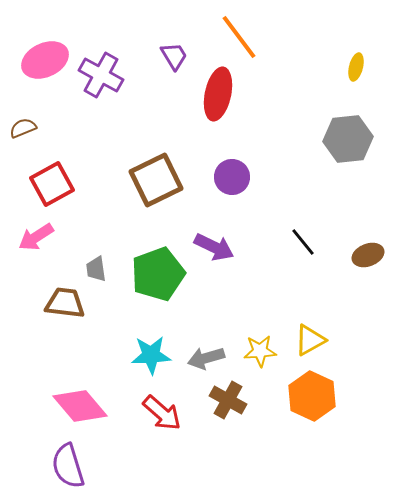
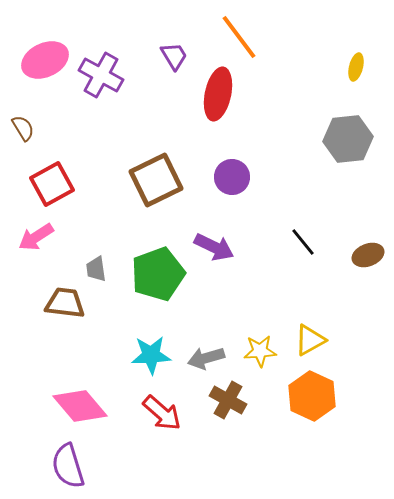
brown semicircle: rotated 80 degrees clockwise
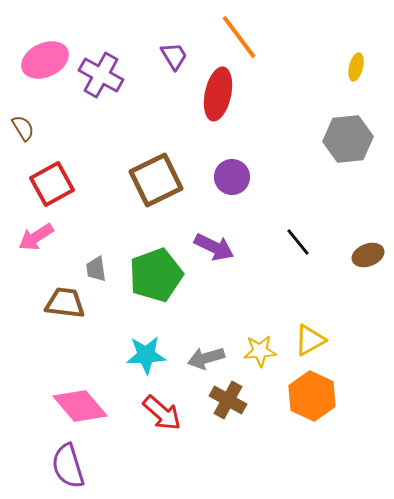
black line: moved 5 px left
green pentagon: moved 2 px left, 1 px down
cyan star: moved 5 px left
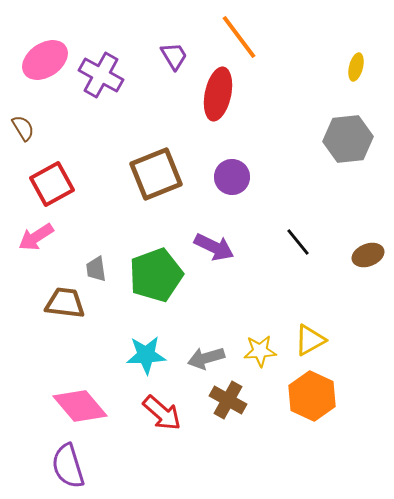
pink ellipse: rotated 9 degrees counterclockwise
brown square: moved 6 px up; rotated 4 degrees clockwise
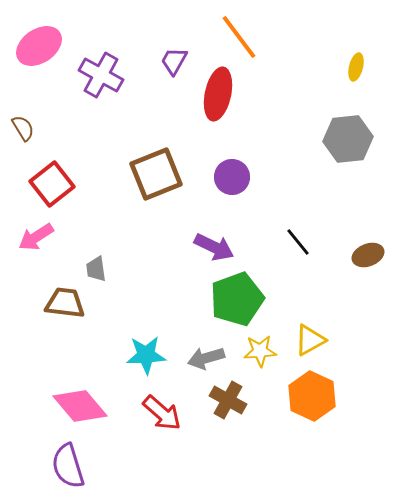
purple trapezoid: moved 5 px down; rotated 120 degrees counterclockwise
pink ellipse: moved 6 px left, 14 px up
red square: rotated 9 degrees counterclockwise
green pentagon: moved 81 px right, 24 px down
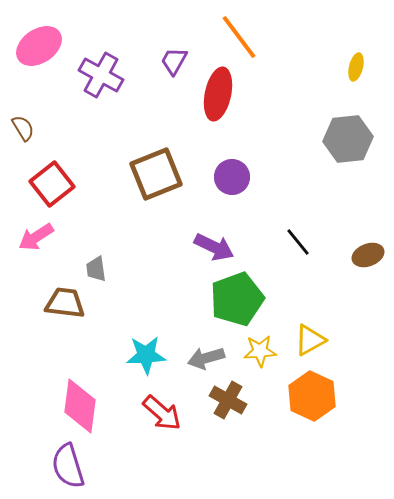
pink diamond: rotated 48 degrees clockwise
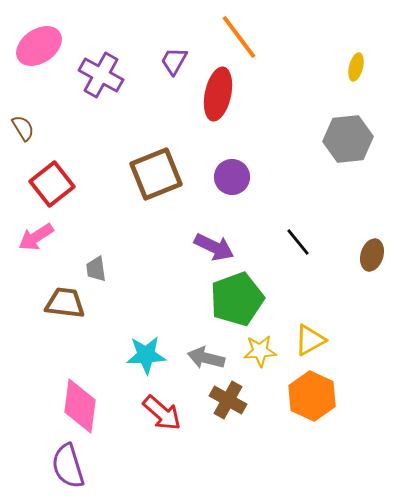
brown ellipse: moved 4 px right; rotated 52 degrees counterclockwise
gray arrow: rotated 30 degrees clockwise
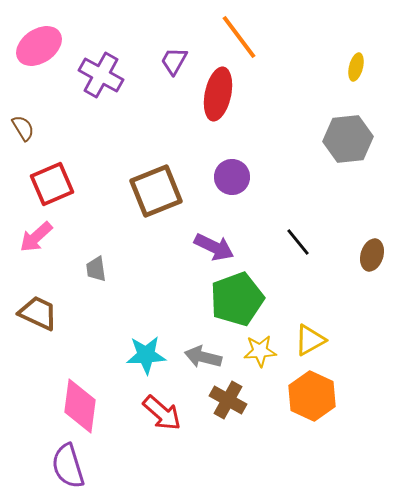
brown square: moved 17 px down
red square: rotated 15 degrees clockwise
pink arrow: rotated 9 degrees counterclockwise
brown trapezoid: moved 27 px left, 10 px down; rotated 18 degrees clockwise
gray arrow: moved 3 px left, 1 px up
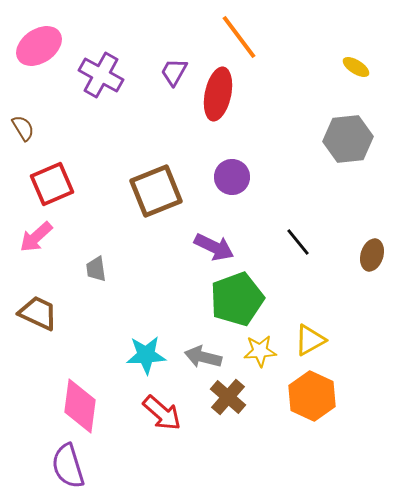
purple trapezoid: moved 11 px down
yellow ellipse: rotated 72 degrees counterclockwise
brown cross: moved 3 px up; rotated 12 degrees clockwise
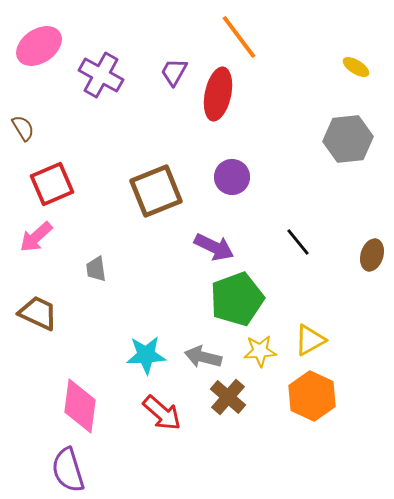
purple semicircle: moved 4 px down
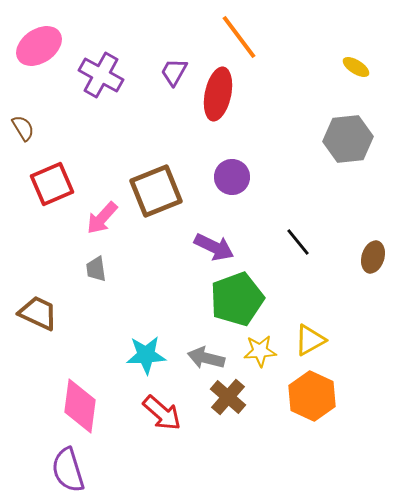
pink arrow: moved 66 px right, 19 px up; rotated 6 degrees counterclockwise
brown ellipse: moved 1 px right, 2 px down
gray arrow: moved 3 px right, 1 px down
